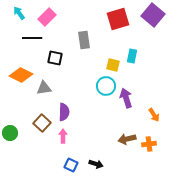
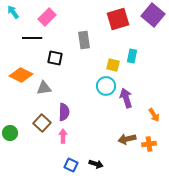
cyan arrow: moved 6 px left, 1 px up
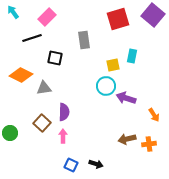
black line: rotated 18 degrees counterclockwise
yellow square: rotated 24 degrees counterclockwise
purple arrow: rotated 54 degrees counterclockwise
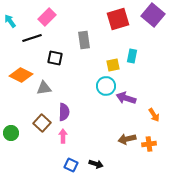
cyan arrow: moved 3 px left, 9 px down
green circle: moved 1 px right
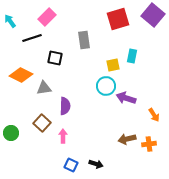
purple semicircle: moved 1 px right, 6 px up
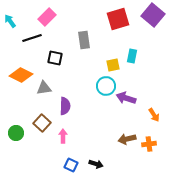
green circle: moved 5 px right
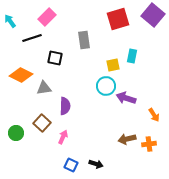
pink arrow: moved 1 px down; rotated 24 degrees clockwise
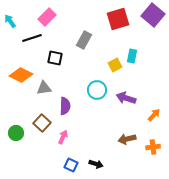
gray rectangle: rotated 36 degrees clockwise
yellow square: moved 2 px right; rotated 16 degrees counterclockwise
cyan circle: moved 9 px left, 4 px down
orange arrow: rotated 104 degrees counterclockwise
orange cross: moved 4 px right, 3 px down
